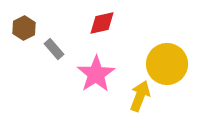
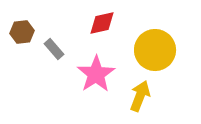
brown hexagon: moved 2 px left, 4 px down; rotated 20 degrees clockwise
yellow circle: moved 12 px left, 14 px up
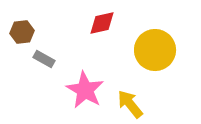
gray rectangle: moved 10 px left, 10 px down; rotated 20 degrees counterclockwise
pink star: moved 11 px left, 16 px down; rotated 9 degrees counterclockwise
yellow arrow: moved 10 px left, 8 px down; rotated 60 degrees counterclockwise
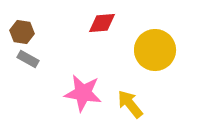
red diamond: rotated 8 degrees clockwise
brown hexagon: rotated 15 degrees clockwise
gray rectangle: moved 16 px left
pink star: moved 2 px left, 3 px down; rotated 21 degrees counterclockwise
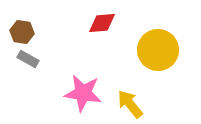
yellow circle: moved 3 px right
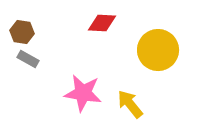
red diamond: rotated 8 degrees clockwise
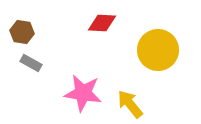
gray rectangle: moved 3 px right, 4 px down
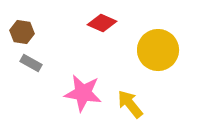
red diamond: rotated 20 degrees clockwise
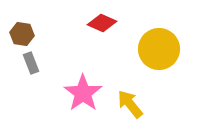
brown hexagon: moved 2 px down
yellow circle: moved 1 px right, 1 px up
gray rectangle: rotated 40 degrees clockwise
pink star: rotated 27 degrees clockwise
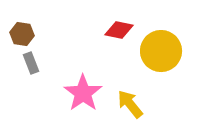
red diamond: moved 17 px right, 7 px down; rotated 12 degrees counterclockwise
yellow circle: moved 2 px right, 2 px down
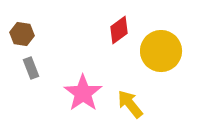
red diamond: rotated 48 degrees counterclockwise
gray rectangle: moved 5 px down
